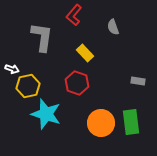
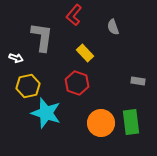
white arrow: moved 4 px right, 11 px up
cyan star: moved 1 px up
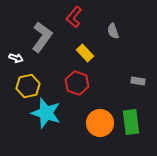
red L-shape: moved 2 px down
gray semicircle: moved 4 px down
gray L-shape: rotated 28 degrees clockwise
orange circle: moved 1 px left
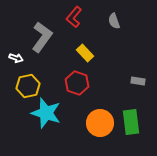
gray semicircle: moved 1 px right, 10 px up
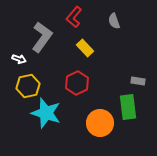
yellow rectangle: moved 5 px up
white arrow: moved 3 px right, 1 px down
red hexagon: rotated 15 degrees clockwise
green rectangle: moved 3 px left, 15 px up
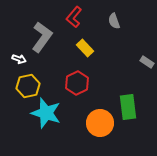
gray rectangle: moved 9 px right, 19 px up; rotated 24 degrees clockwise
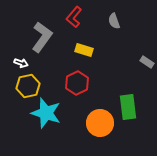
yellow rectangle: moved 1 px left, 2 px down; rotated 30 degrees counterclockwise
white arrow: moved 2 px right, 4 px down
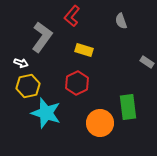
red L-shape: moved 2 px left, 1 px up
gray semicircle: moved 7 px right
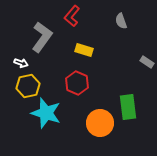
red hexagon: rotated 10 degrees counterclockwise
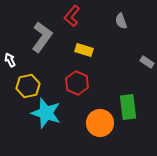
white arrow: moved 11 px left, 3 px up; rotated 136 degrees counterclockwise
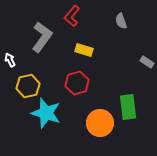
red hexagon: rotated 20 degrees clockwise
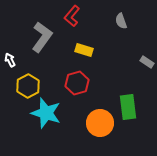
yellow hexagon: rotated 15 degrees counterclockwise
